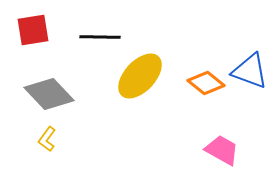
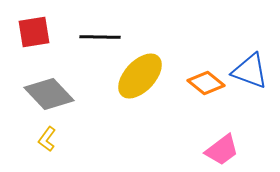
red square: moved 1 px right, 2 px down
pink trapezoid: rotated 114 degrees clockwise
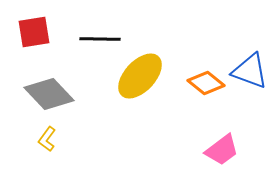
black line: moved 2 px down
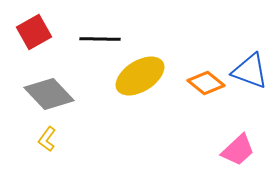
red square: rotated 20 degrees counterclockwise
yellow ellipse: rotated 15 degrees clockwise
pink trapezoid: moved 16 px right; rotated 6 degrees counterclockwise
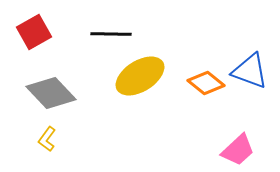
black line: moved 11 px right, 5 px up
gray diamond: moved 2 px right, 1 px up
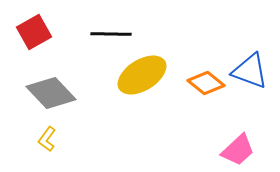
yellow ellipse: moved 2 px right, 1 px up
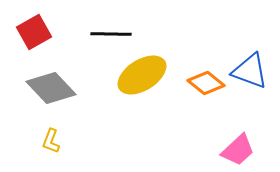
gray diamond: moved 5 px up
yellow L-shape: moved 4 px right, 2 px down; rotated 15 degrees counterclockwise
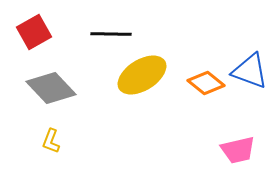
pink trapezoid: rotated 30 degrees clockwise
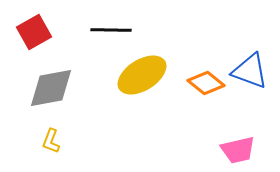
black line: moved 4 px up
gray diamond: rotated 57 degrees counterclockwise
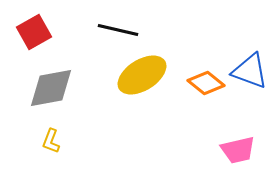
black line: moved 7 px right; rotated 12 degrees clockwise
